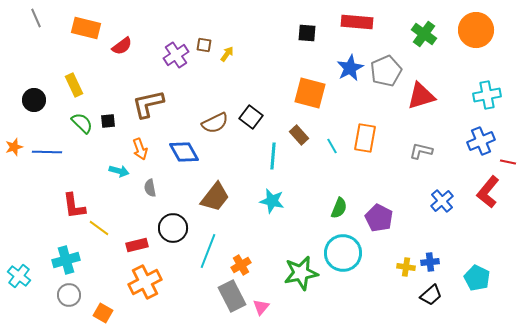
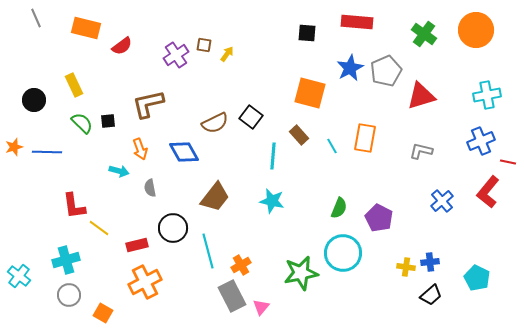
cyan line at (208, 251): rotated 36 degrees counterclockwise
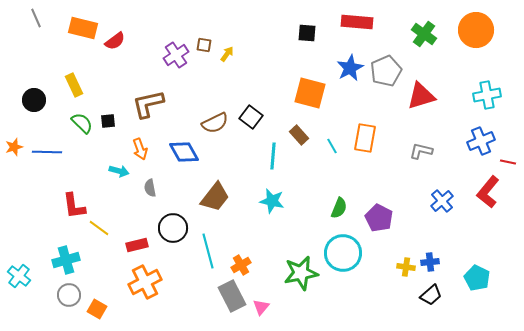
orange rectangle at (86, 28): moved 3 px left
red semicircle at (122, 46): moved 7 px left, 5 px up
orange square at (103, 313): moved 6 px left, 4 px up
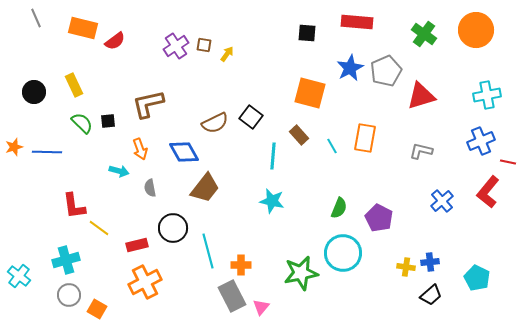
purple cross at (176, 55): moved 9 px up
black circle at (34, 100): moved 8 px up
brown trapezoid at (215, 197): moved 10 px left, 9 px up
orange cross at (241, 265): rotated 30 degrees clockwise
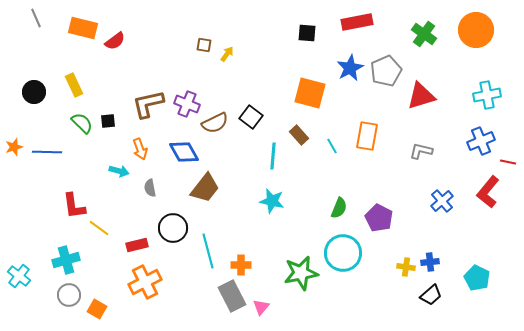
red rectangle at (357, 22): rotated 16 degrees counterclockwise
purple cross at (176, 46): moved 11 px right, 58 px down; rotated 35 degrees counterclockwise
orange rectangle at (365, 138): moved 2 px right, 2 px up
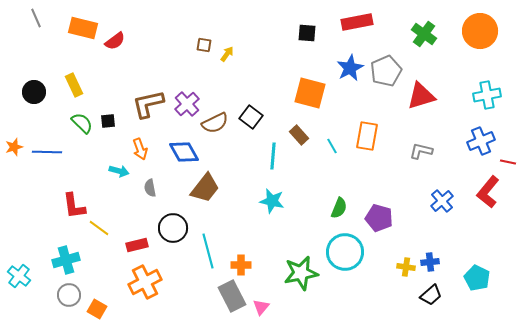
orange circle at (476, 30): moved 4 px right, 1 px down
purple cross at (187, 104): rotated 25 degrees clockwise
purple pentagon at (379, 218): rotated 12 degrees counterclockwise
cyan circle at (343, 253): moved 2 px right, 1 px up
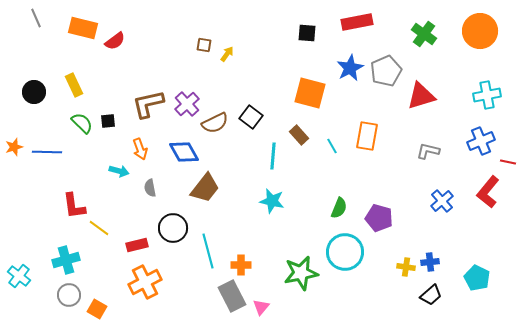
gray L-shape at (421, 151): moved 7 px right
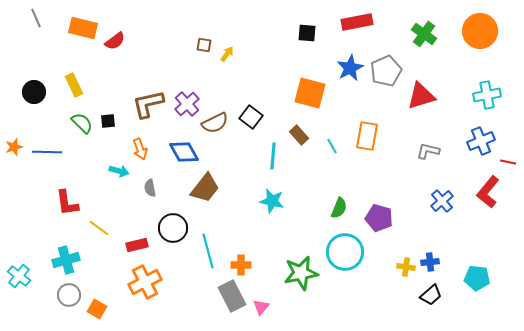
red L-shape at (74, 206): moved 7 px left, 3 px up
cyan pentagon at (477, 278): rotated 20 degrees counterclockwise
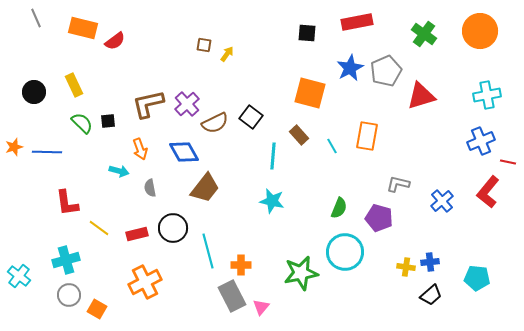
gray L-shape at (428, 151): moved 30 px left, 33 px down
red rectangle at (137, 245): moved 11 px up
